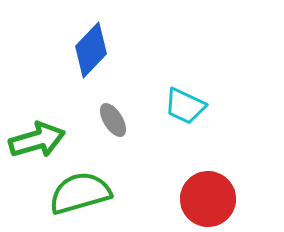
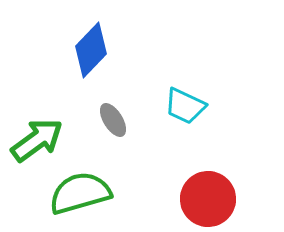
green arrow: rotated 20 degrees counterclockwise
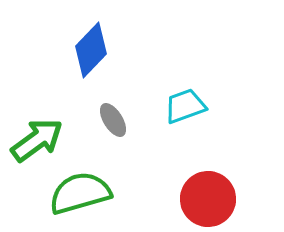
cyan trapezoid: rotated 135 degrees clockwise
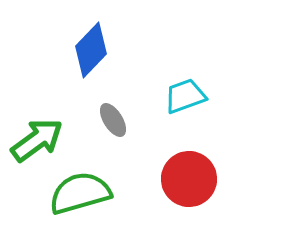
cyan trapezoid: moved 10 px up
red circle: moved 19 px left, 20 px up
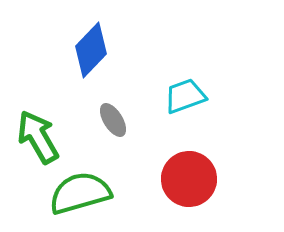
green arrow: moved 1 px right, 3 px up; rotated 84 degrees counterclockwise
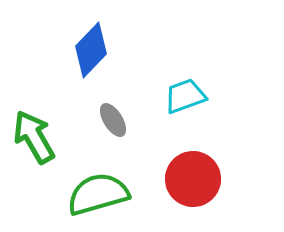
green arrow: moved 4 px left
red circle: moved 4 px right
green semicircle: moved 18 px right, 1 px down
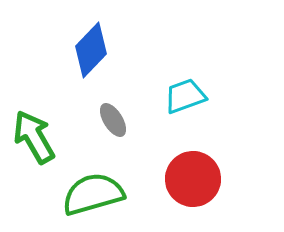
green semicircle: moved 5 px left
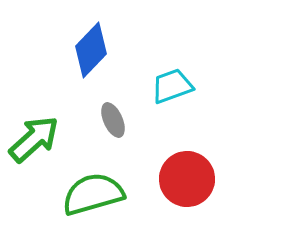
cyan trapezoid: moved 13 px left, 10 px up
gray ellipse: rotated 8 degrees clockwise
green arrow: moved 2 px down; rotated 78 degrees clockwise
red circle: moved 6 px left
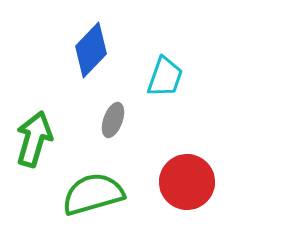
cyan trapezoid: moved 7 px left, 9 px up; rotated 129 degrees clockwise
gray ellipse: rotated 44 degrees clockwise
green arrow: rotated 32 degrees counterclockwise
red circle: moved 3 px down
